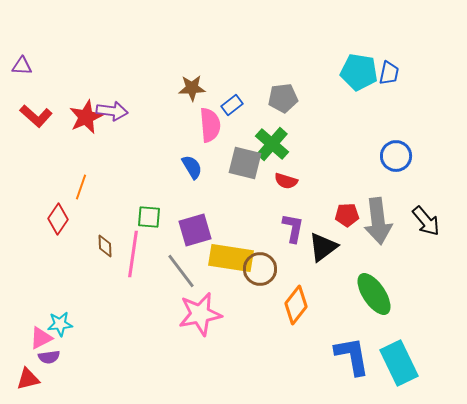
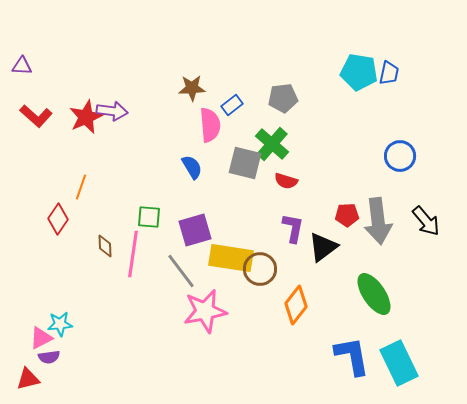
blue circle: moved 4 px right
pink star: moved 5 px right, 3 px up
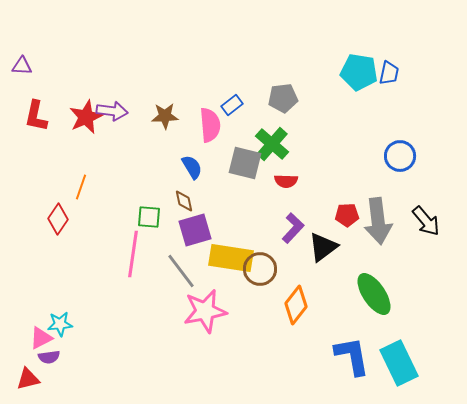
brown star: moved 27 px left, 28 px down
red L-shape: rotated 60 degrees clockwise
red semicircle: rotated 15 degrees counterclockwise
purple L-shape: rotated 32 degrees clockwise
brown diamond: moved 79 px right, 45 px up; rotated 10 degrees counterclockwise
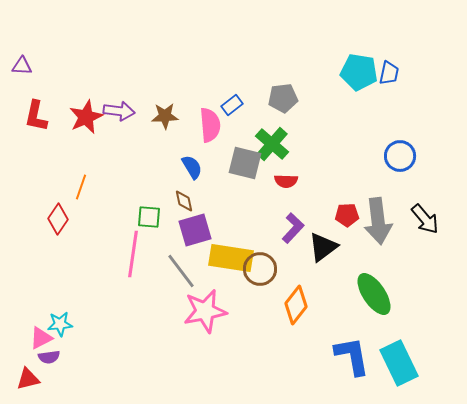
purple arrow: moved 7 px right
black arrow: moved 1 px left, 2 px up
